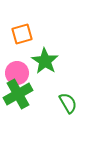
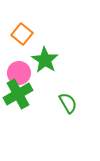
orange square: rotated 35 degrees counterclockwise
green star: moved 1 px up
pink circle: moved 2 px right
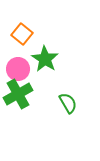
green star: moved 1 px up
pink circle: moved 1 px left, 4 px up
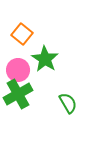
pink circle: moved 1 px down
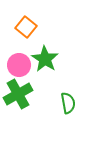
orange square: moved 4 px right, 7 px up
pink circle: moved 1 px right, 5 px up
green semicircle: rotated 20 degrees clockwise
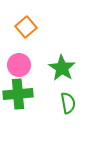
orange square: rotated 10 degrees clockwise
green star: moved 17 px right, 9 px down
green cross: rotated 24 degrees clockwise
